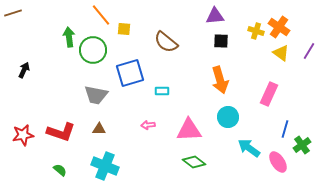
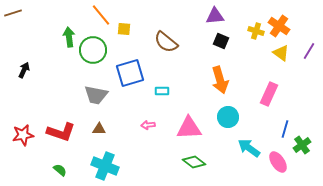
orange cross: moved 1 px up
black square: rotated 21 degrees clockwise
pink triangle: moved 2 px up
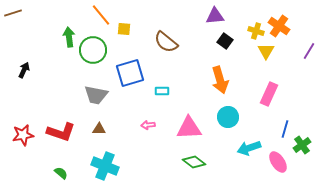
black square: moved 4 px right; rotated 14 degrees clockwise
yellow triangle: moved 15 px left, 2 px up; rotated 24 degrees clockwise
cyan arrow: rotated 55 degrees counterclockwise
green semicircle: moved 1 px right, 3 px down
